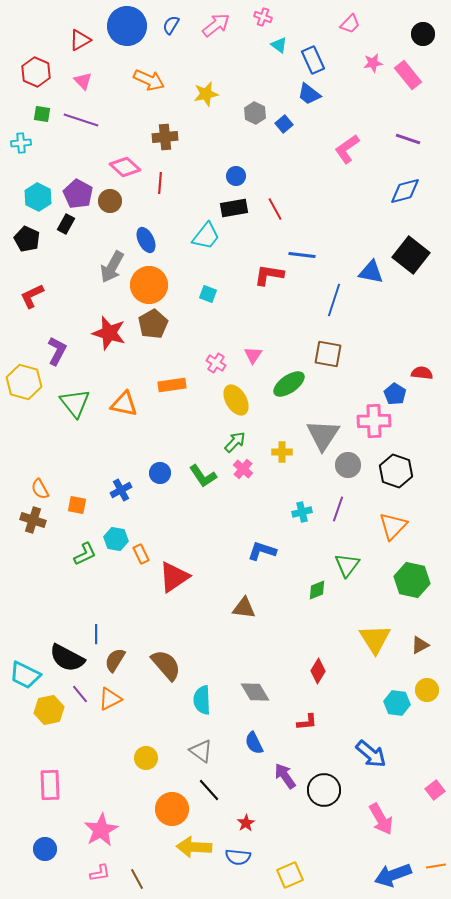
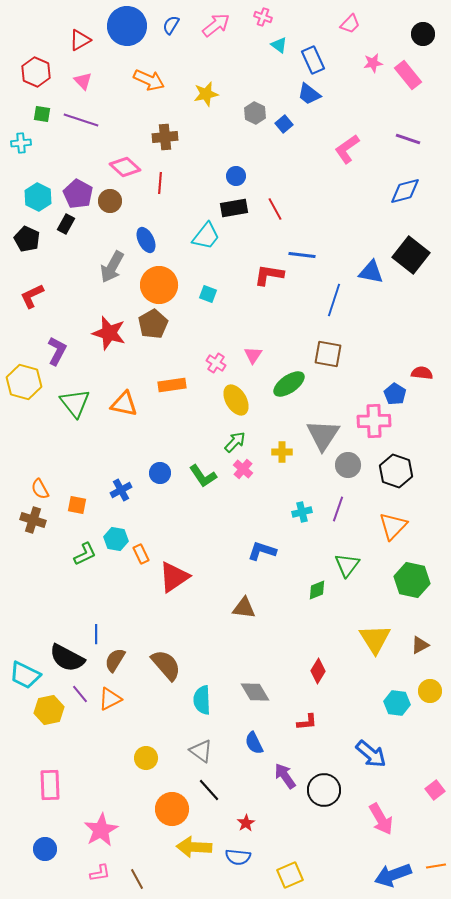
orange circle at (149, 285): moved 10 px right
yellow circle at (427, 690): moved 3 px right, 1 px down
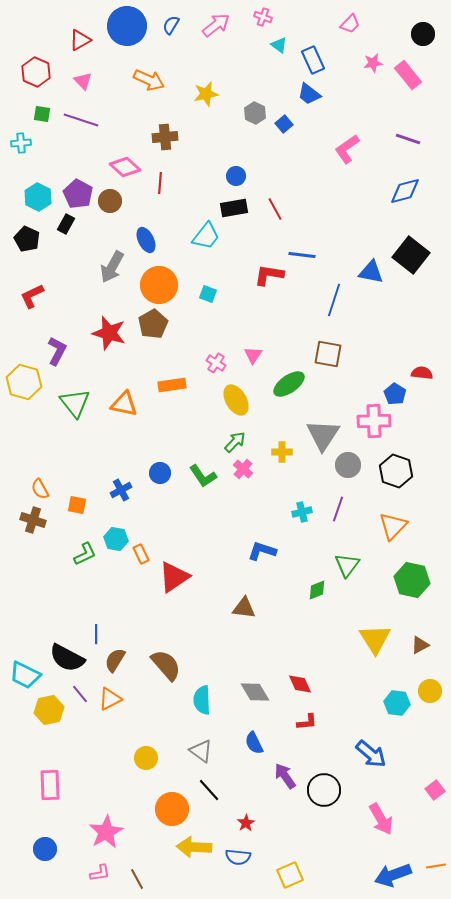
red diamond at (318, 671): moved 18 px left, 13 px down; rotated 55 degrees counterclockwise
pink star at (101, 830): moved 5 px right, 2 px down
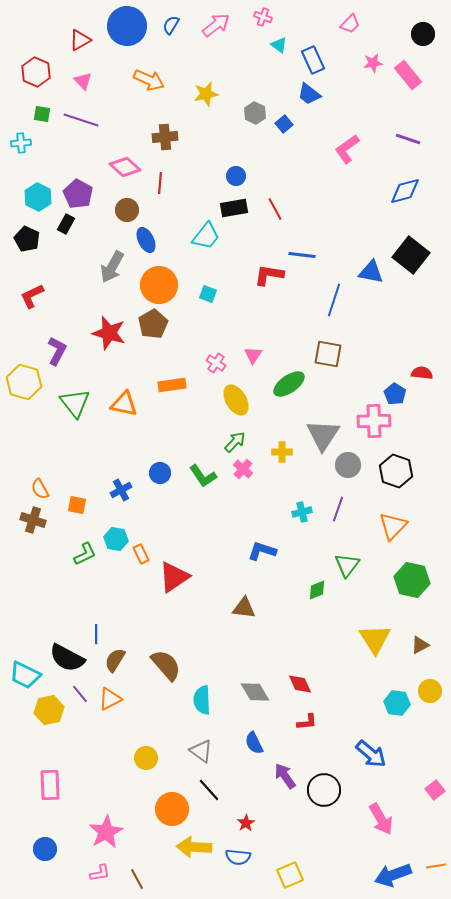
brown circle at (110, 201): moved 17 px right, 9 px down
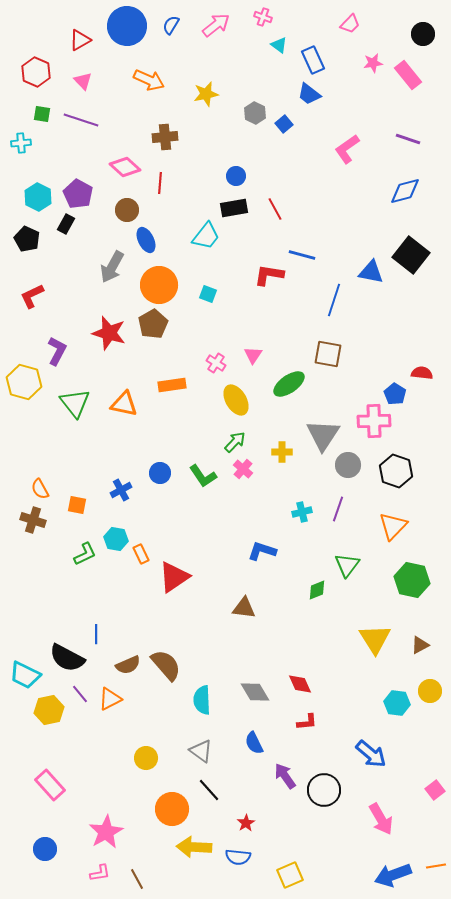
blue line at (302, 255): rotated 8 degrees clockwise
brown semicircle at (115, 660): moved 13 px right, 5 px down; rotated 145 degrees counterclockwise
pink rectangle at (50, 785): rotated 40 degrees counterclockwise
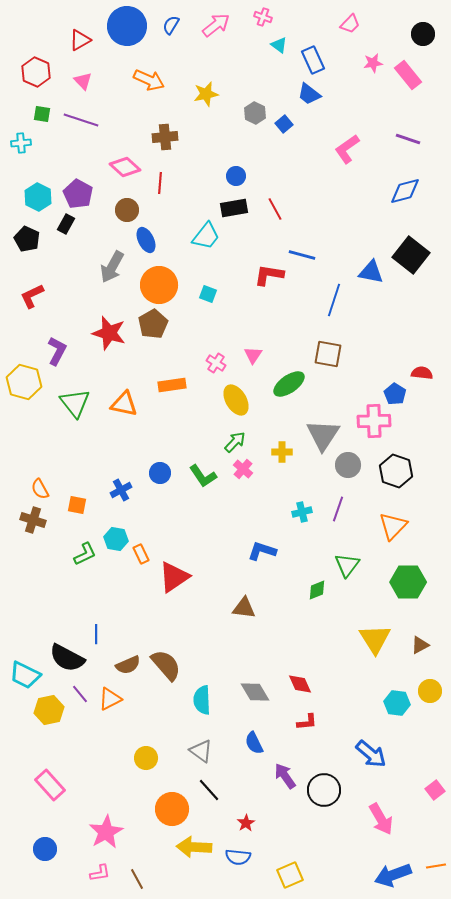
green hexagon at (412, 580): moved 4 px left, 2 px down; rotated 12 degrees counterclockwise
